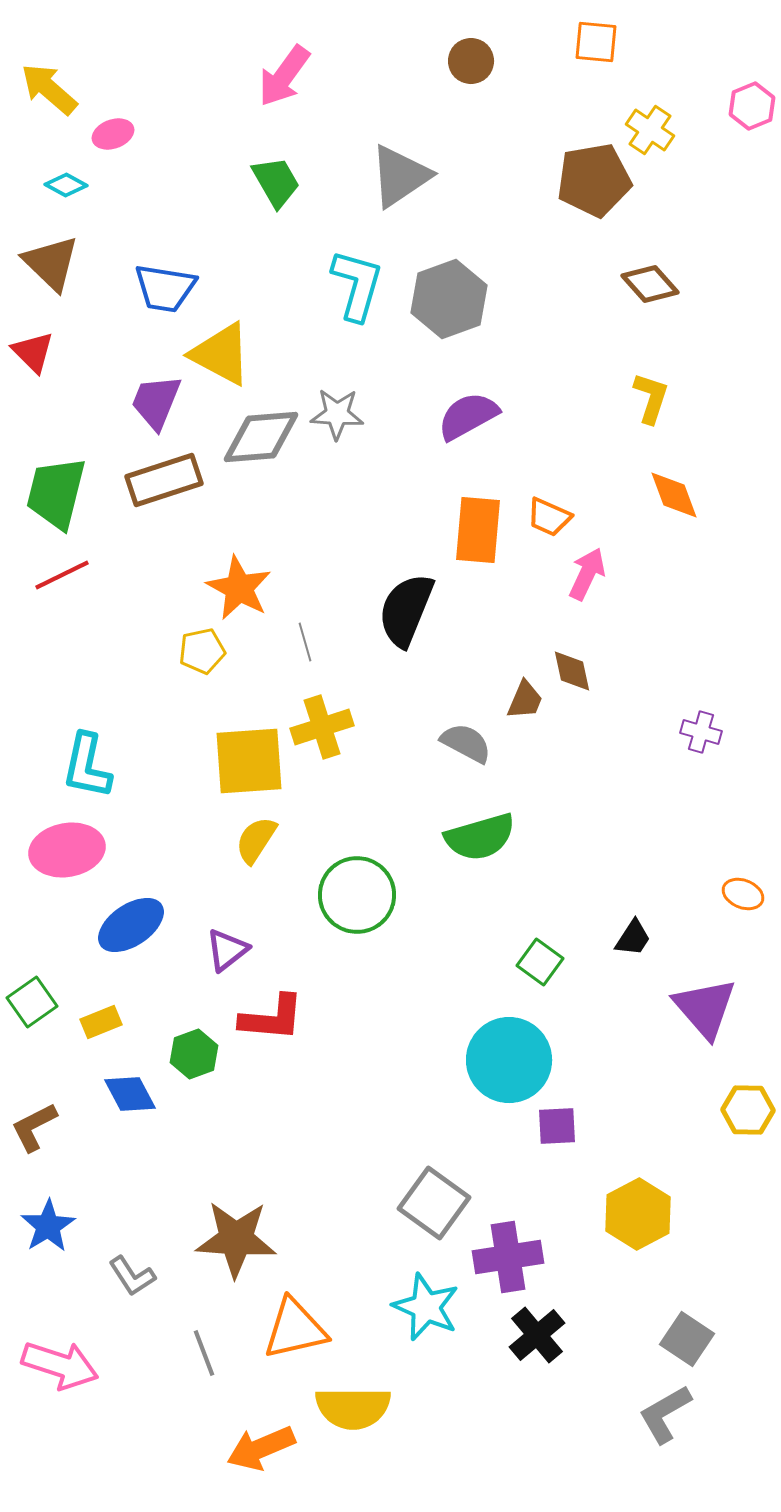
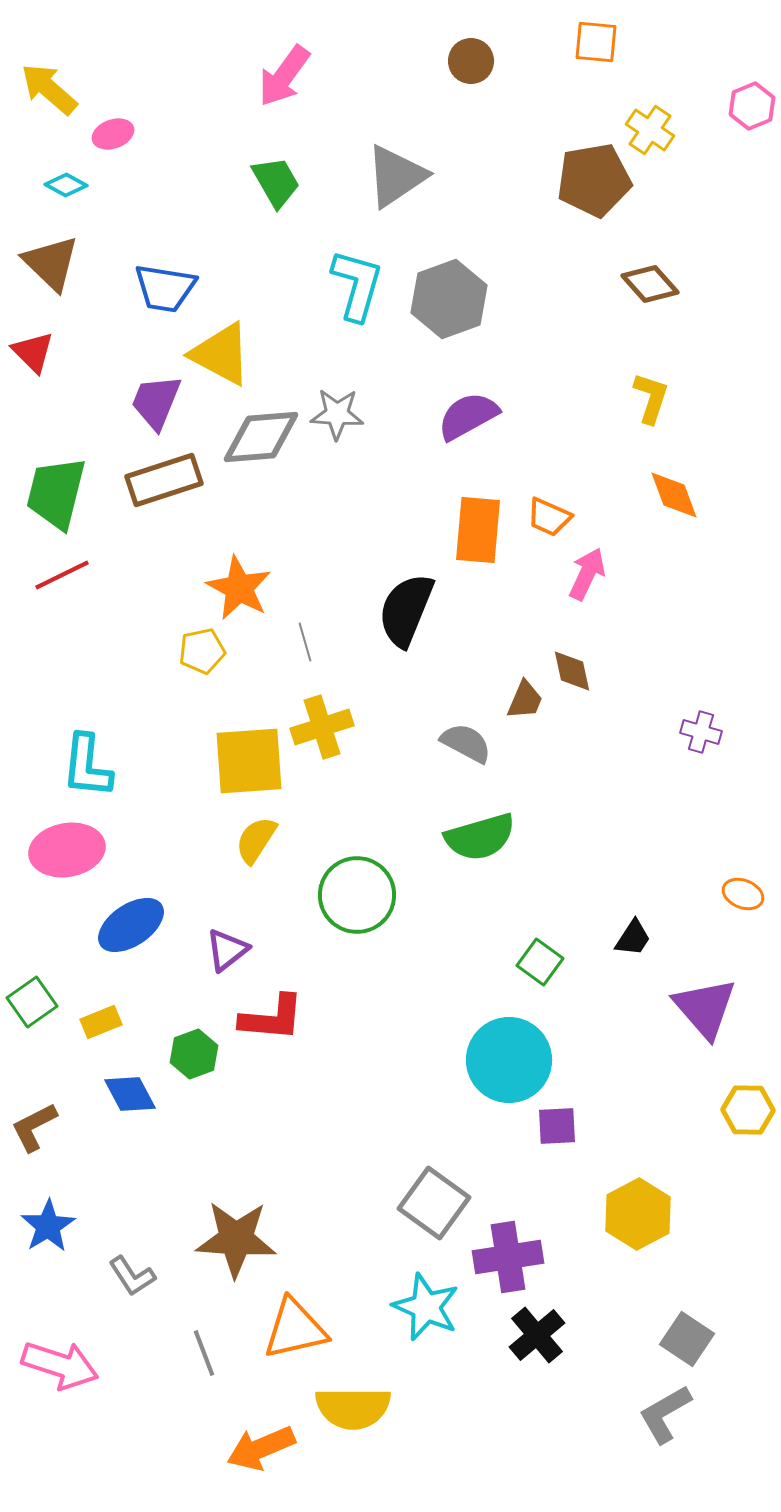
gray triangle at (400, 176): moved 4 px left
cyan L-shape at (87, 766): rotated 6 degrees counterclockwise
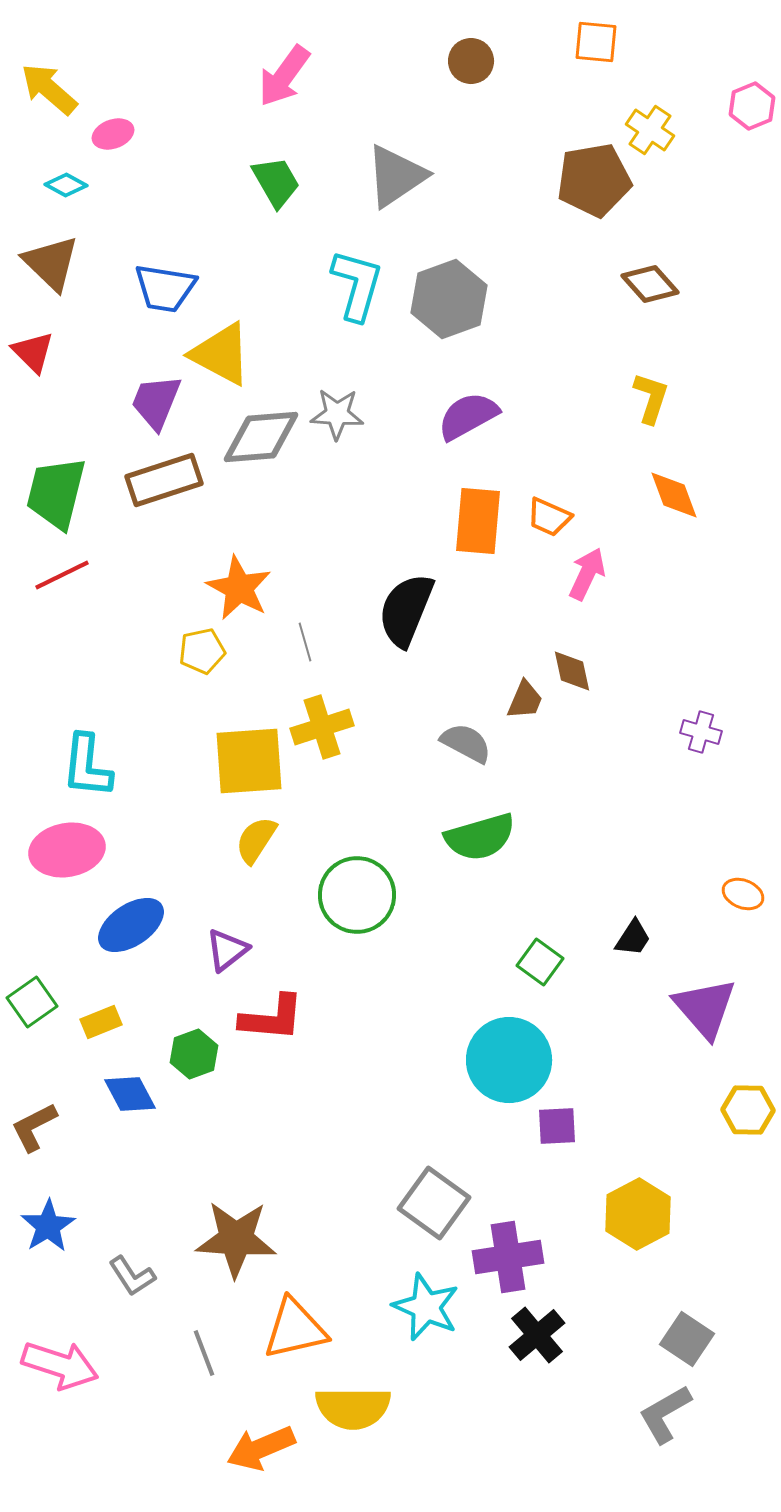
orange rectangle at (478, 530): moved 9 px up
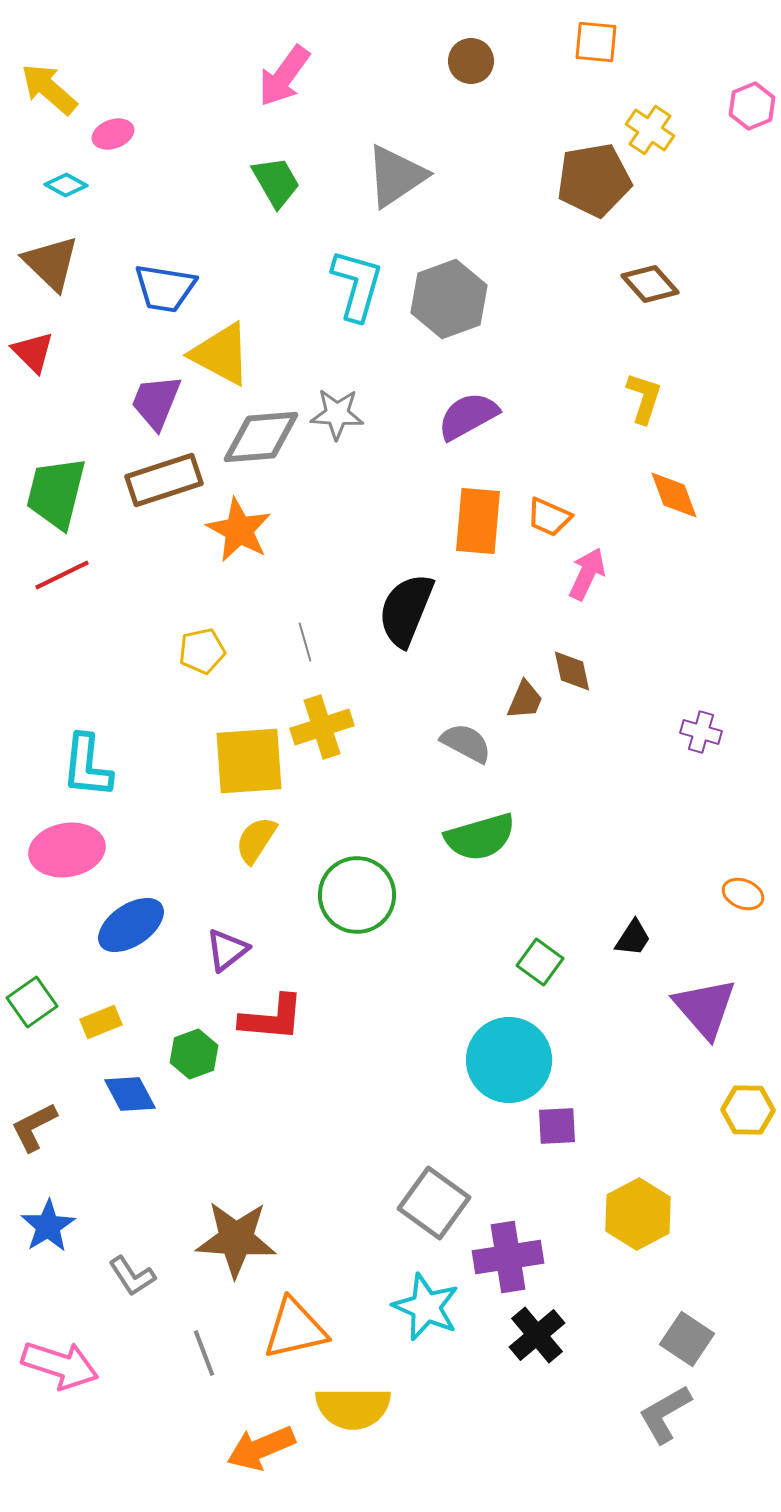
yellow L-shape at (651, 398): moved 7 px left
orange star at (239, 588): moved 58 px up
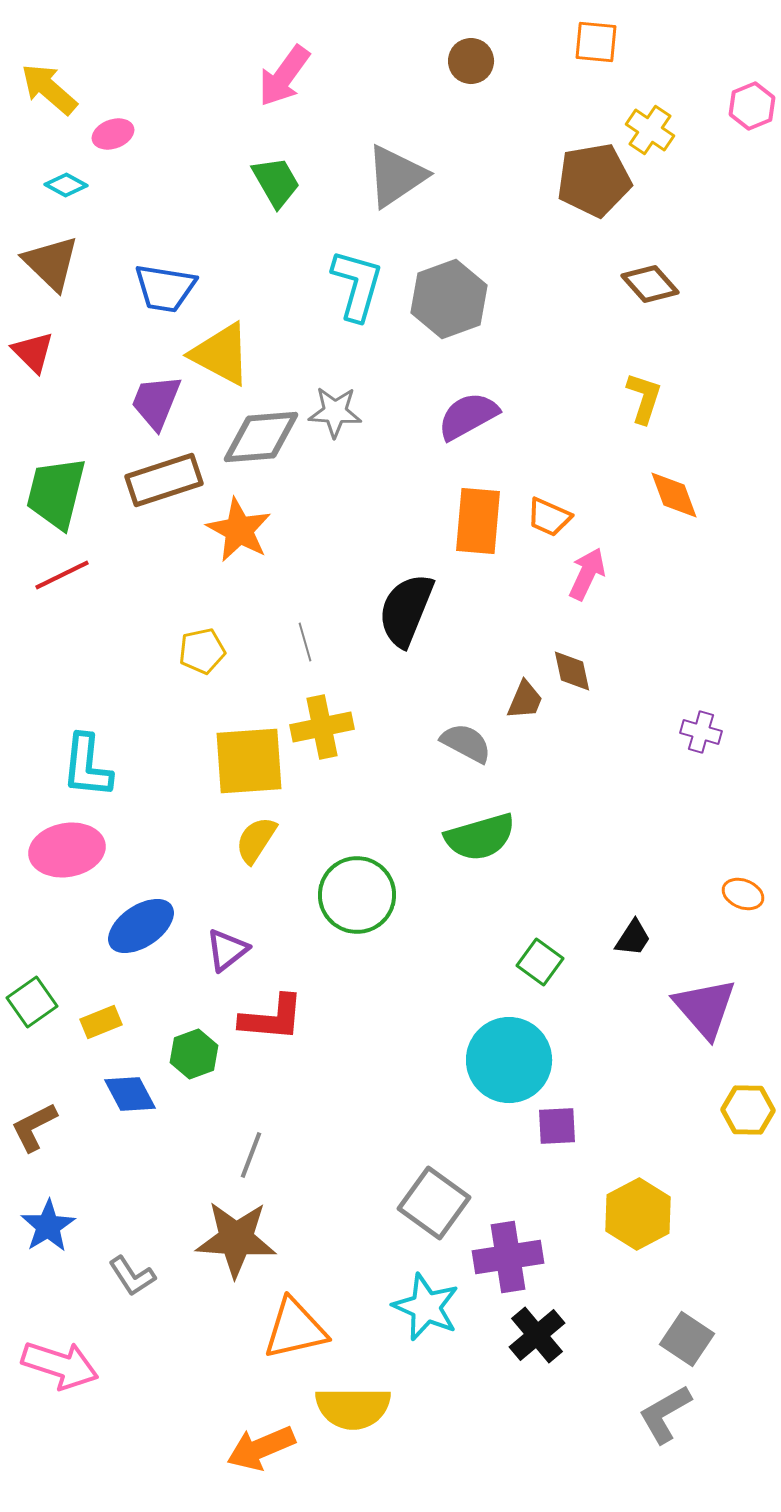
gray star at (337, 414): moved 2 px left, 2 px up
yellow cross at (322, 727): rotated 6 degrees clockwise
blue ellipse at (131, 925): moved 10 px right, 1 px down
gray line at (204, 1353): moved 47 px right, 198 px up; rotated 42 degrees clockwise
